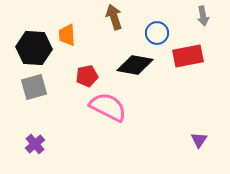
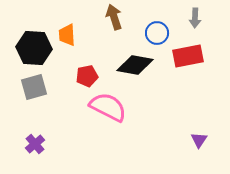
gray arrow: moved 8 px left, 2 px down; rotated 12 degrees clockwise
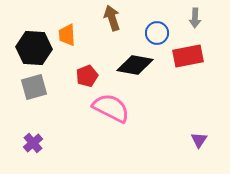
brown arrow: moved 2 px left, 1 px down
red pentagon: rotated 10 degrees counterclockwise
pink semicircle: moved 3 px right, 1 px down
purple cross: moved 2 px left, 1 px up
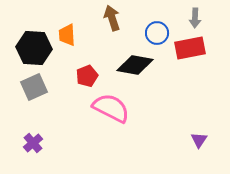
red rectangle: moved 2 px right, 8 px up
gray square: rotated 8 degrees counterclockwise
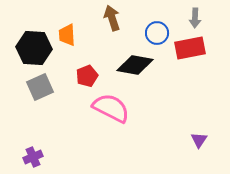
gray square: moved 6 px right
purple cross: moved 14 px down; rotated 18 degrees clockwise
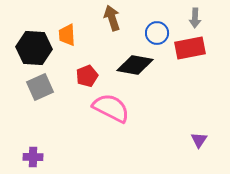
purple cross: rotated 24 degrees clockwise
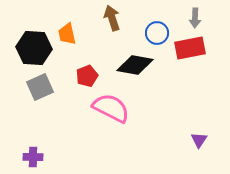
orange trapezoid: moved 1 px up; rotated 10 degrees counterclockwise
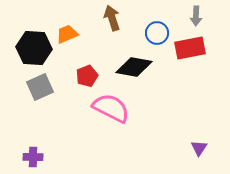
gray arrow: moved 1 px right, 2 px up
orange trapezoid: rotated 80 degrees clockwise
black diamond: moved 1 px left, 2 px down
purple triangle: moved 8 px down
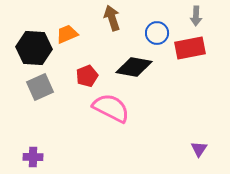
purple triangle: moved 1 px down
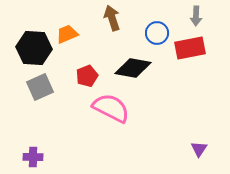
black diamond: moved 1 px left, 1 px down
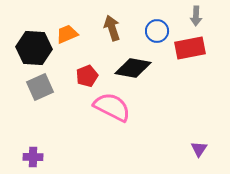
brown arrow: moved 10 px down
blue circle: moved 2 px up
pink semicircle: moved 1 px right, 1 px up
